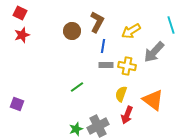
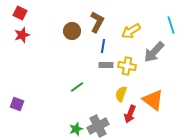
red arrow: moved 3 px right, 1 px up
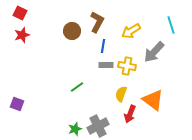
green star: moved 1 px left
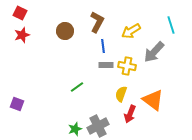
brown circle: moved 7 px left
blue line: rotated 16 degrees counterclockwise
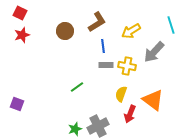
brown L-shape: rotated 30 degrees clockwise
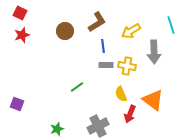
gray arrow: rotated 45 degrees counterclockwise
yellow semicircle: rotated 42 degrees counterclockwise
green star: moved 18 px left
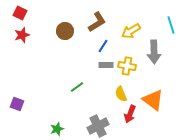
blue line: rotated 40 degrees clockwise
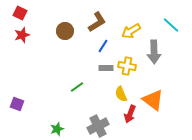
cyan line: rotated 30 degrees counterclockwise
gray rectangle: moved 3 px down
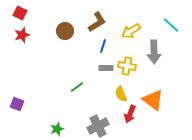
blue line: rotated 16 degrees counterclockwise
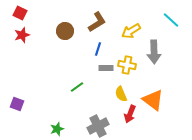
cyan line: moved 5 px up
blue line: moved 5 px left, 3 px down
yellow cross: moved 1 px up
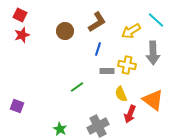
red square: moved 2 px down
cyan line: moved 15 px left
gray arrow: moved 1 px left, 1 px down
gray rectangle: moved 1 px right, 3 px down
purple square: moved 2 px down
green star: moved 3 px right; rotated 24 degrees counterclockwise
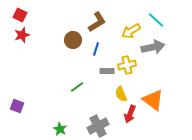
brown circle: moved 8 px right, 9 px down
blue line: moved 2 px left
gray arrow: moved 6 px up; rotated 100 degrees counterclockwise
yellow cross: rotated 24 degrees counterclockwise
